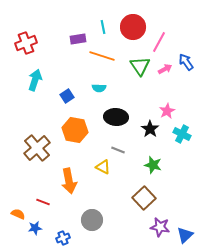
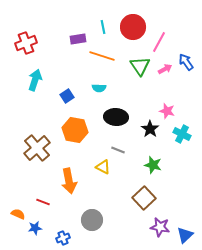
pink star: rotated 28 degrees counterclockwise
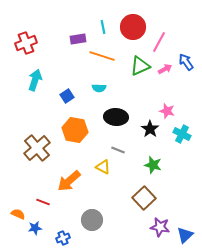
green triangle: rotated 40 degrees clockwise
orange arrow: rotated 60 degrees clockwise
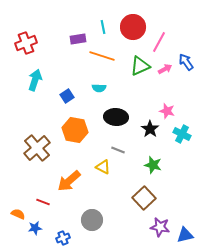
blue triangle: rotated 30 degrees clockwise
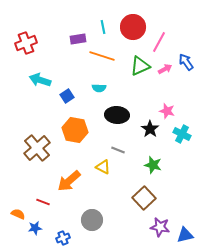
cyan arrow: moved 5 px right; rotated 90 degrees counterclockwise
black ellipse: moved 1 px right, 2 px up
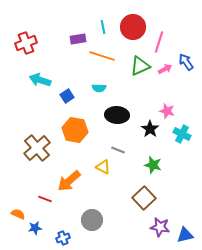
pink line: rotated 10 degrees counterclockwise
red line: moved 2 px right, 3 px up
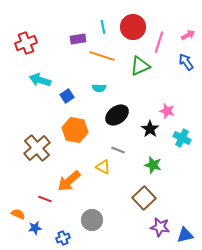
pink arrow: moved 23 px right, 34 px up
black ellipse: rotated 40 degrees counterclockwise
cyan cross: moved 4 px down
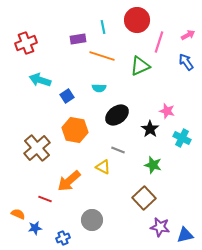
red circle: moved 4 px right, 7 px up
